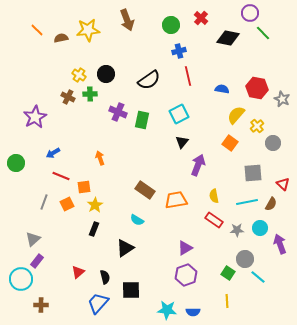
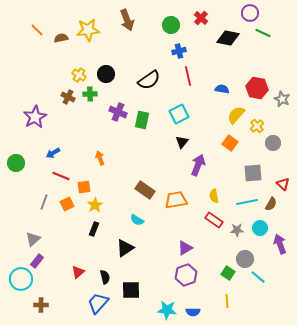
green line at (263, 33): rotated 21 degrees counterclockwise
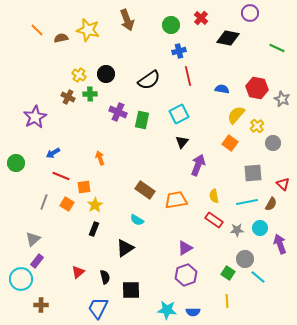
yellow star at (88, 30): rotated 20 degrees clockwise
green line at (263, 33): moved 14 px right, 15 px down
orange square at (67, 204): rotated 32 degrees counterclockwise
blue trapezoid at (98, 303): moved 5 px down; rotated 15 degrees counterclockwise
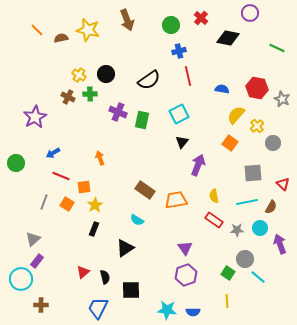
brown semicircle at (271, 204): moved 3 px down
purple triangle at (185, 248): rotated 35 degrees counterclockwise
red triangle at (78, 272): moved 5 px right
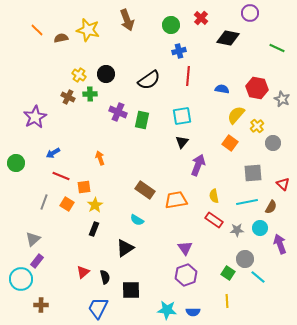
red line at (188, 76): rotated 18 degrees clockwise
cyan square at (179, 114): moved 3 px right, 2 px down; rotated 18 degrees clockwise
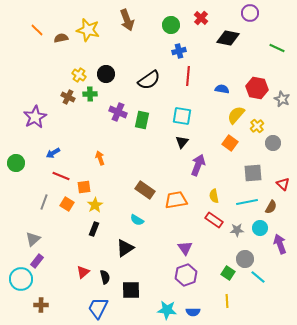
cyan square at (182, 116): rotated 18 degrees clockwise
